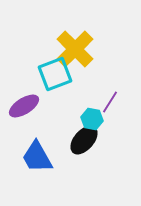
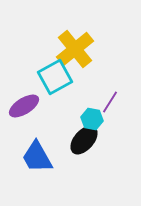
yellow cross: rotated 6 degrees clockwise
cyan square: moved 3 px down; rotated 8 degrees counterclockwise
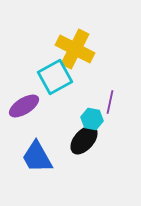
yellow cross: rotated 24 degrees counterclockwise
purple line: rotated 20 degrees counterclockwise
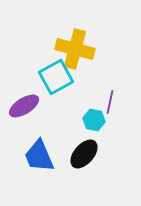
yellow cross: rotated 12 degrees counterclockwise
cyan square: moved 1 px right
cyan hexagon: moved 2 px right, 1 px down
black ellipse: moved 14 px down
blue trapezoid: moved 2 px right, 1 px up; rotated 6 degrees clockwise
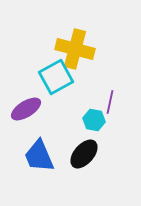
purple ellipse: moved 2 px right, 3 px down
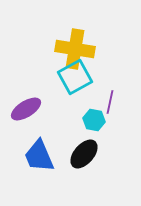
yellow cross: rotated 6 degrees counterclockwise
cyan square: moved 19 px right
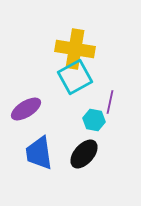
blue trapezoid: moved 3 px up; rotated 15 degrees clockwise
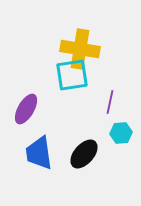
yellow cross: moved 5 px right
cyan square: moved 3 px left, 2 px up; rotated 20 degrees clockwise
purple ellipse: rotated 28 degrees counterclockwise
cyan hexagon: moved 27 px right, 13 px down; rotated 15 degrees counterclockwise
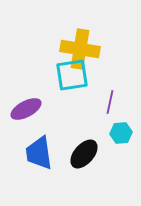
purple ellipse: rotated 32 degrees clockwise
